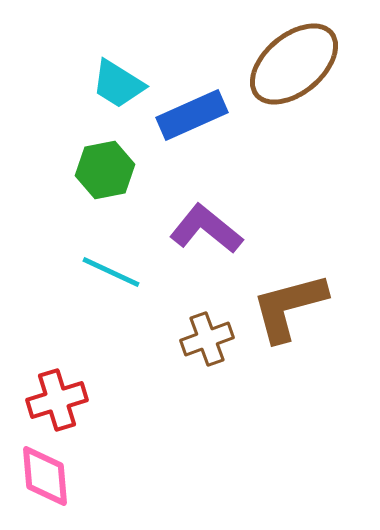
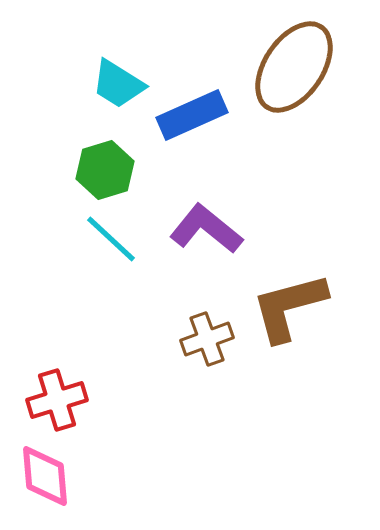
brown ellipse: moved 3 px down; rotated 16 degrees counterclockwise
green hexagon: rotated 6 degrees counterclockwise
cyan line: moved 33 px up; rotated 18 degrees clockwise
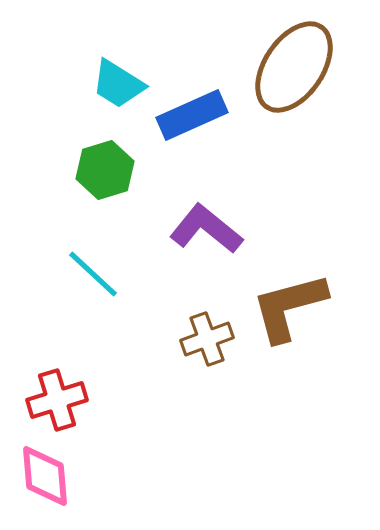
cyan line: moved 18 px left, 35 px down
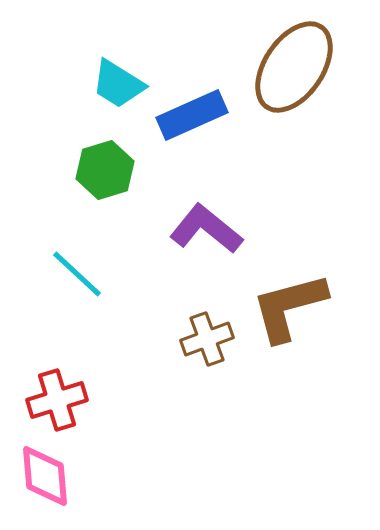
cyan line: moved 16 px left
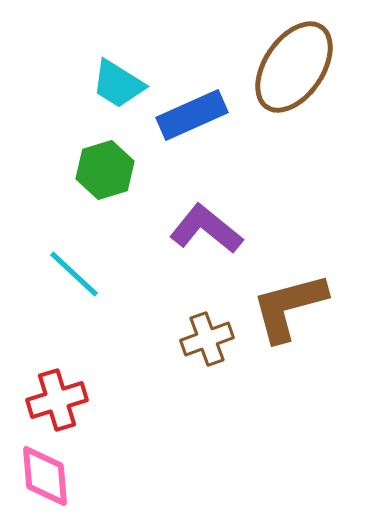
cyan line: moved 3 px left
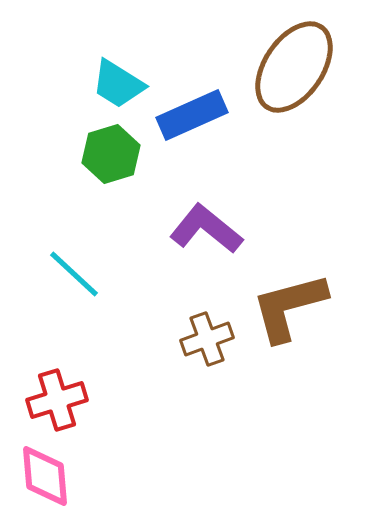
green hexagon: moved 6 px right, 16 px up
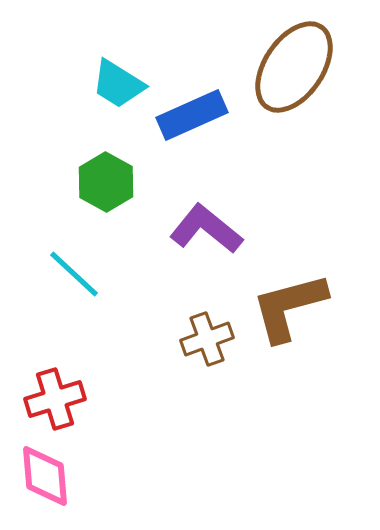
green hexagon: moved 5 px left, 28 px down; rotated 14 degrees counterclockwise
red cross: moved 2 px left, 1 px up
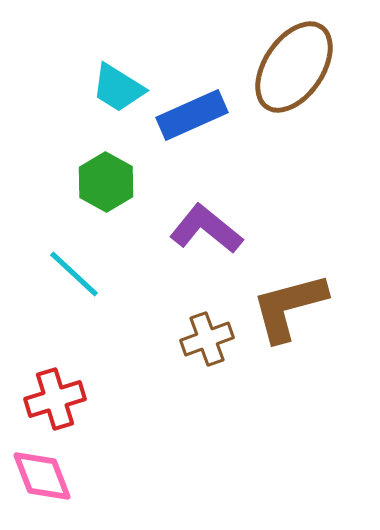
cyan trapezoid: moved 4 px down
pink diamond: moved 3 px left; rotated 16 degrees counterclockwise
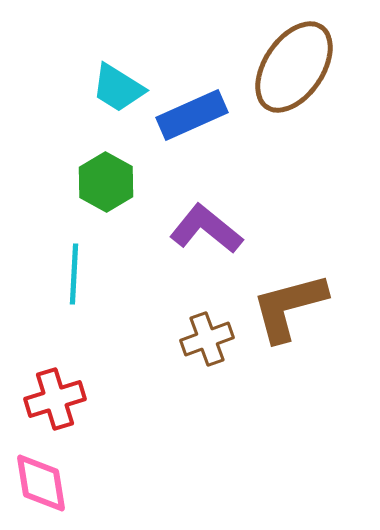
cyan line: rotated 50 degrees clockwise
pink diamond: moved 1 px left, 7 px down; rotated 12 degrees clockwise
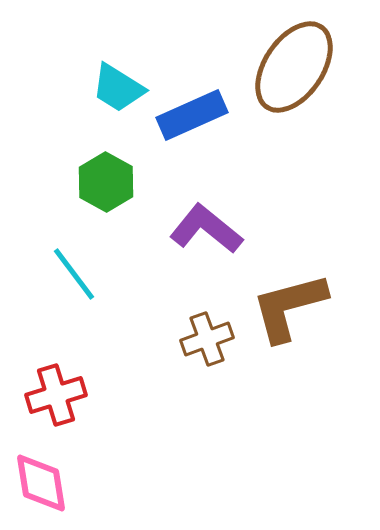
cyan line: rotated 40 degrees counterclockwise
red cross: moved 1 px right, 4 px up
